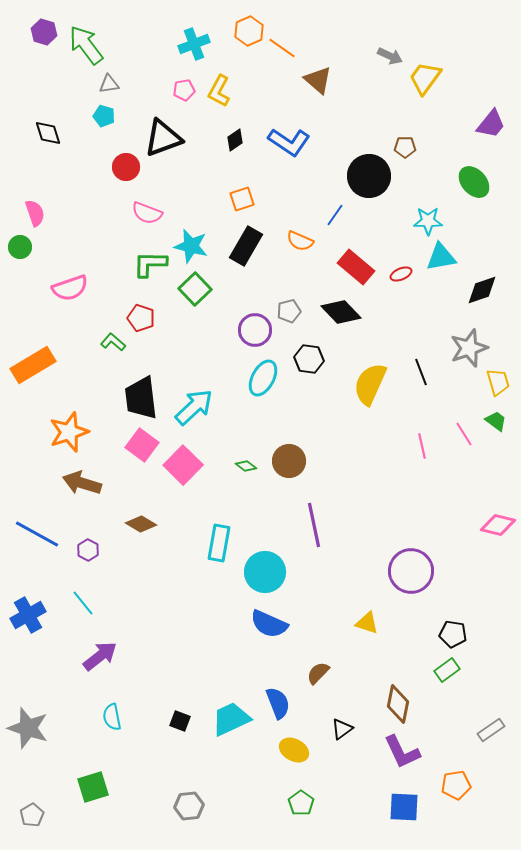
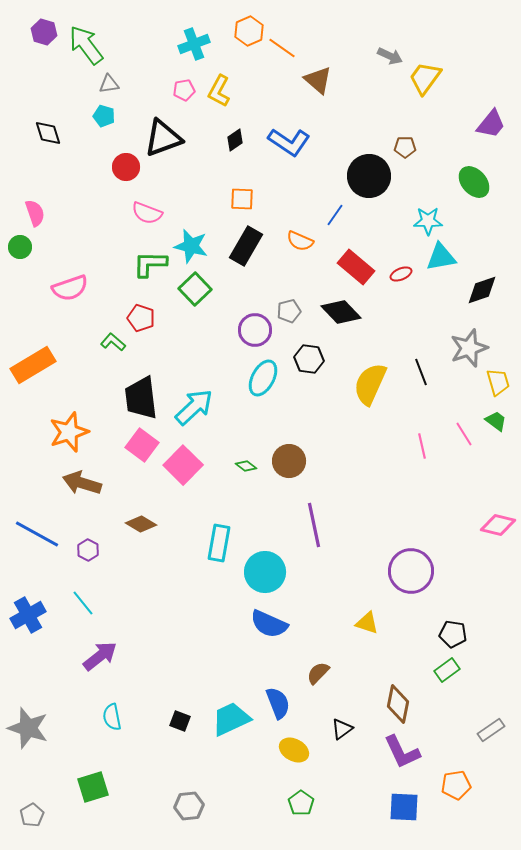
orange square at (242, 199): rotated 20 degrees clockwise
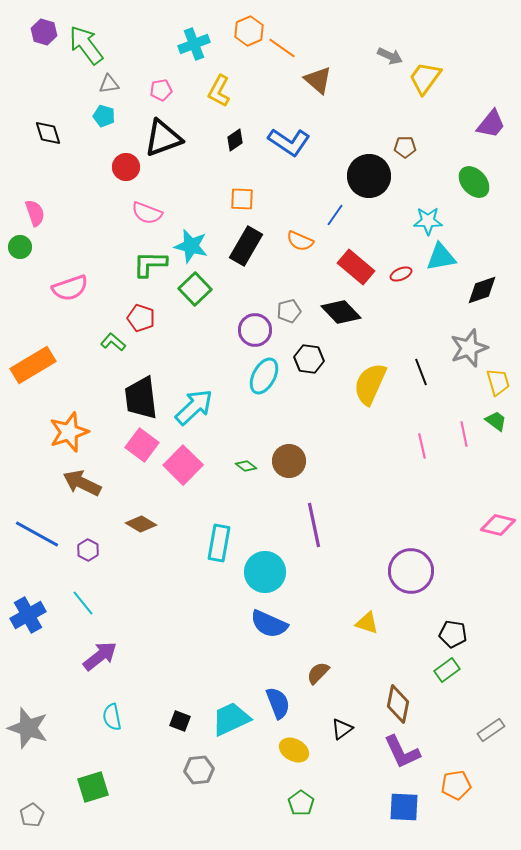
pink pentagon at (184, 90): moved 23 px left
cyan ellipse at (263, 378): moved 1 px right, 2 px up
pink line at (464, 434): rotated 20 degrees clockwise
brown arrow at (82, 483): rotated 9 degrees clockwise
gray hexagon at (189, 806): moved 10 px right, 36 px up
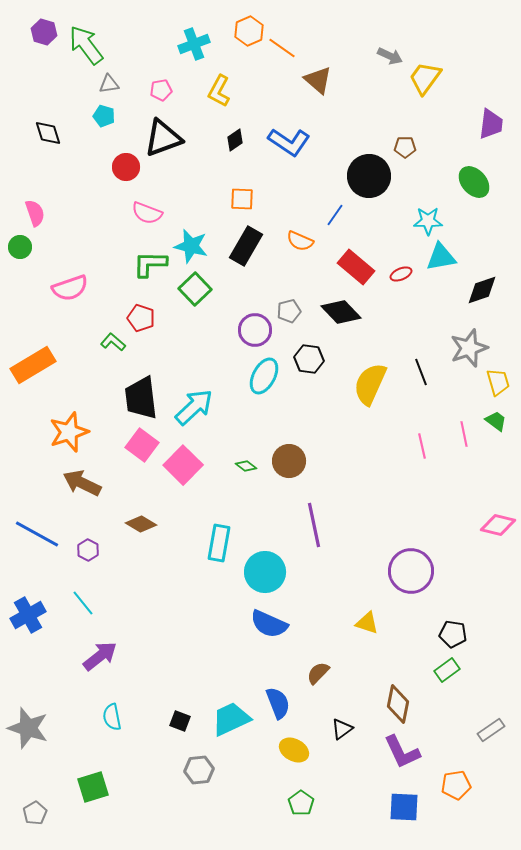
purple trapezoid at (491, 124): rotated 32 degrees counterclockwise
gray pentagon at (32, 815): moved 3 px right, 2 px up
